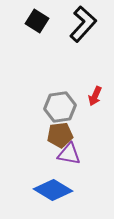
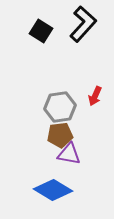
black square: moved 4 px right, 10 px down
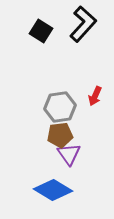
purple triangle: rotated 45 degrees clockwise
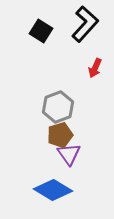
black L-shape: moved 2 px right
red arrow: moved 28 px up
gray hexagon: moved 2 px left; rotated 12 degrees counterclockwise
brown pentagon: rotated 10 degrees counterclockwise
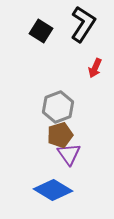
black L-shape: moved 2 px left; rotated 9 degrees counterclockwise
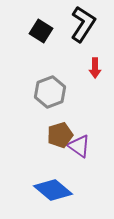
red arrow: rotated 24 degrees counterclockwise
gray hexagon: moved 8 px left, 15 px up
purple triangle: moved 10 px right, 8 px up; rotated 20 degrees counterclockwise
blue diamond: rotated 9 degrees clockwise
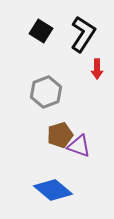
black L-shape: moved 10 px down
red arrow: moved 2 px right, 1 px down
gray hexagon: moved 4 px left
purple triangle: rotated 15 degrees counterclockwise
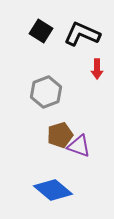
black L-shape: moved 1 px left; rotated 99 degrees counterclockwise
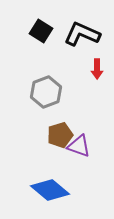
blue diamond: moved 3 px left
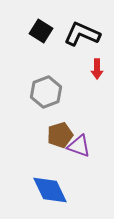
blue diamond: rotated 24 degrees clockwise
